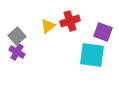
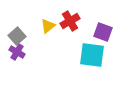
red cross: rotated 12 degrees counterclockwise
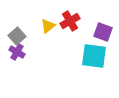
cyan square: moved 2 px right, 1 px down
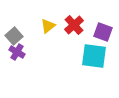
red cross: moved 4 px right, 4 px down; rotated 12 degrees counterclockwise
gray square: moved 3 px left
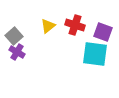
red cross: moved 1 px right; rotated 30 degrees counterclockwise
cyan square: moved 1 px right, 2 px up
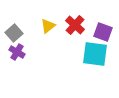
red cross: rotated 24 degrees clockwise
gray square: moved 3 px up
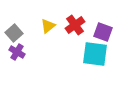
red cross: rotated 12 degrees clockwise
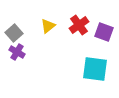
red cross: moved 4 px right
purple square: moved 1 px right
cyan square: moved 15 px down
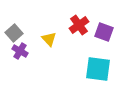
yellow triangle: moved 1 px right, 13 px down; rotated 35 degrees counterclockwise
purple cross: moved 3 px right, 1 px up
cyan square: moved 3 px right
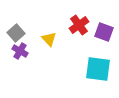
gray square: moved 2 px right
